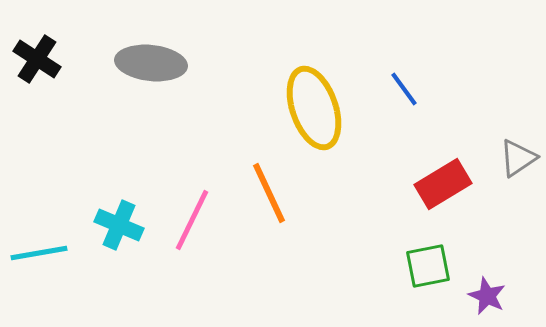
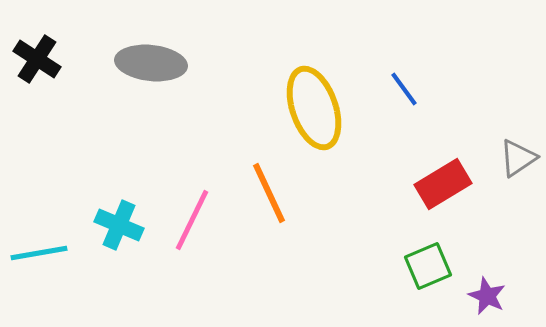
green square: rotated 12 degrees counterclockwise
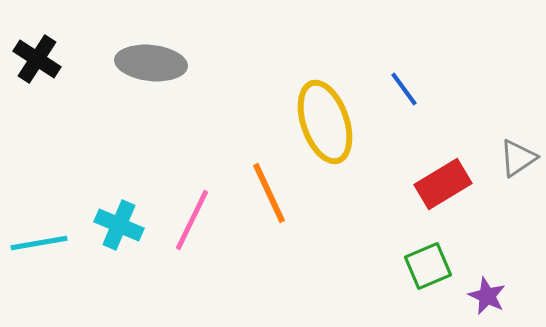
yellow ellipse: moved 11 px right, 14 px down
cyan line: moved 10 px up
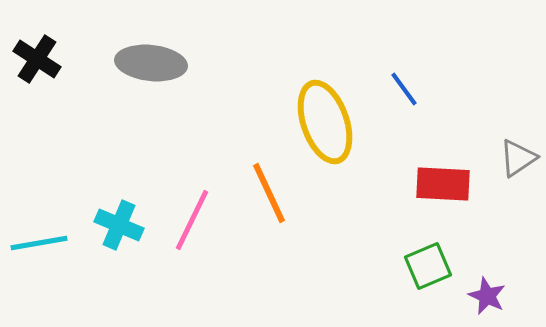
red rectangle: rotated 34 degrees clockwise
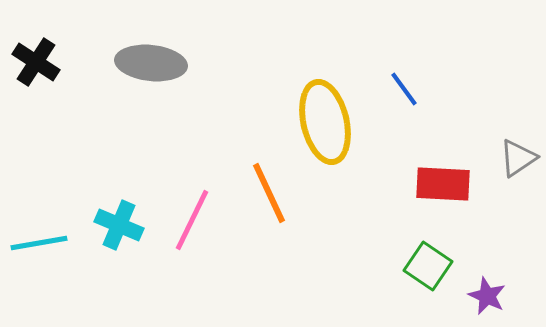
black cross: moved 1 px left, 3 px down
yellow ellipse: rotated 6 degrees clockwise
green square: rotated 33 degrees counterclockwise
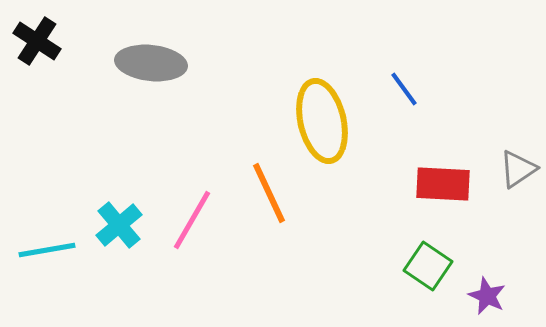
black cross: moved 1 px right, 21 px up
yellow ellipse: moved 3 px left, 1 px up
gray triangle: moved 11 px down
pink line: rotated 4 degrees clockwise
cyan cross: rotated 27 degrees clockwise
cyan line: moved 8 px right, 7 px down
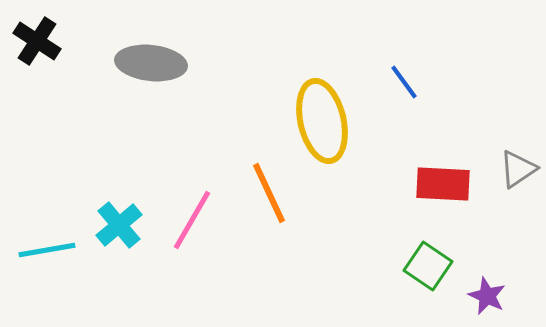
blue line: moved 7 px up
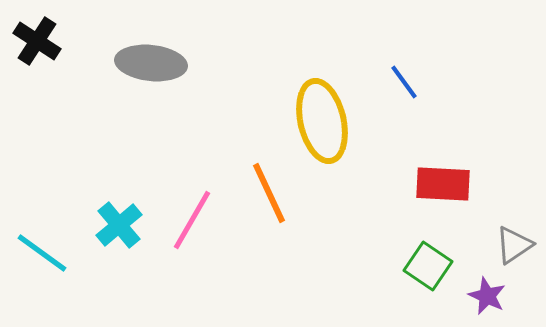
gray triangle: moved 4 px left, 76 px down
cyan line: moved 5 px left, 3 px down; rotated 46 degrees clockwise
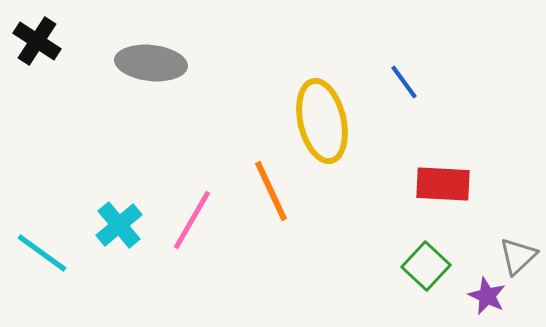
orange line: moved 2 px right, 2 px up
gray triangle: moved 4 px right, 11 px down; rotated 9 degrees counterclockwise
green square: moved 2 px left; rotated 9 degrees clockwise
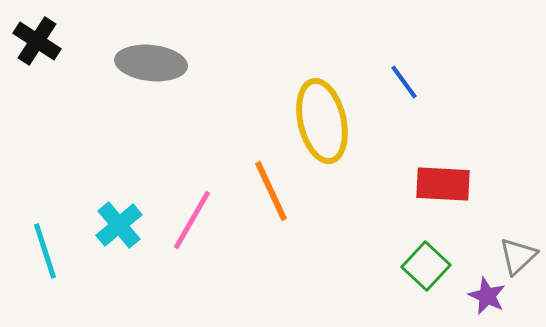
cyan line: moved 3 px right, 2 px up; rotated 36 degrees clockwise
